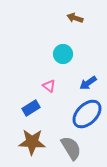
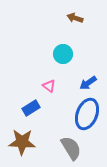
blue ellipse: rotated 24 degrees counterclockwise
brown star: moved 10 px left
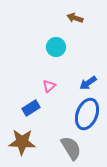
cyan circle: moved 7 px left, 7 px up
pink triangle: rotated 40 degrees clockwise
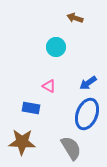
pink triangle: rotated 48 degrees counterclockwise
blue rectangle: rotated 42 degrees clockwise
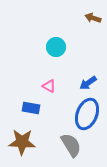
brown arrow: moved 18 px right
gray semicircle: moved 3 px up
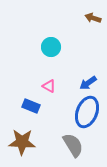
cyan circle: moved 5 px left
blue rectangle: moved 2 px up; rotated 12 degrees clockwise
blue ellipse: moved 2 px up
gray semicircle: moved 2 px right
